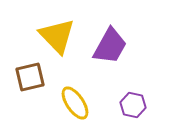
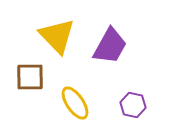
brown square: rotated 12 degrees clockwise
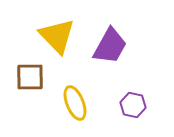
yellow ellipse: rotated 12 degrees clockwise
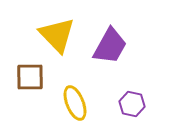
yellow triangle: moved 1 px up
purple hexagon: moved 1 px left, 1 px up
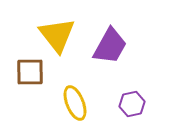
yellow triangle: rotated 6 degrees clockwise
brown square: moved 5 px up
purple hexagon: rotated 25 degrees counterclockwise
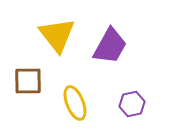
brown square: moved 2 px left, 9 px down
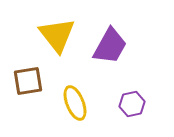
brown square: rotated 8 degrees counterclockwise
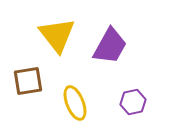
purple hexagon: moved 1 px right, 2 px up
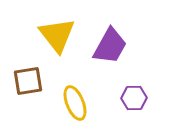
purple hexagon: moved 1 px right, 4 px up; rotated 10 degrees clockwise
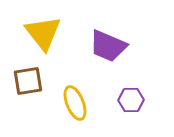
yellow triangle: moved 14 px left, 2 px up
purple trapezoid: moved 2 px left; rotated 84 degrees clockwise
purple hexagon: moved 3 px left, 2 px down
